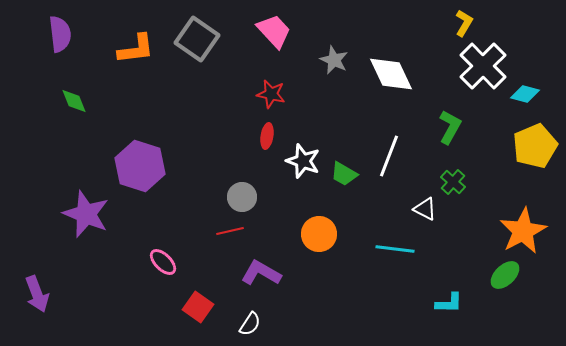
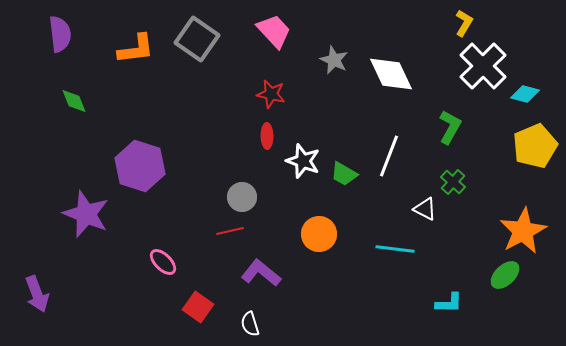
red ellipse: rotated 10 degrees counterclockwise
purple L-shape: rotated 9 degrees clockwise
white semicircle: rotated 130 degrees clockwise
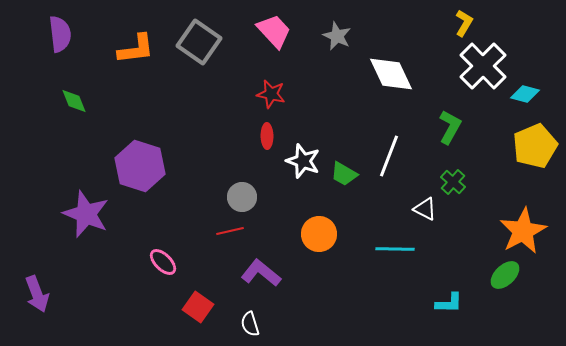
gray square: moved 2 px right, 3 px down
gray star: moved 3 px right, 24 px up
cyan line: rotated 6 degrees counterclockwise
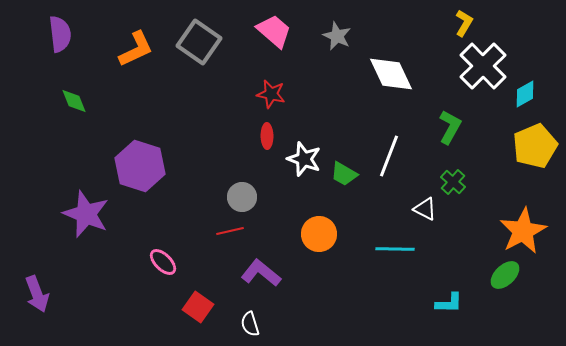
pink trapezoid: rotated 6 degrees counterclockwise
orange L-shape: rotated 18 degrees counterclockwise
cyan diamond: rotated 44 degrees counterclockwise
white star: moved 1 px right, 2 px up
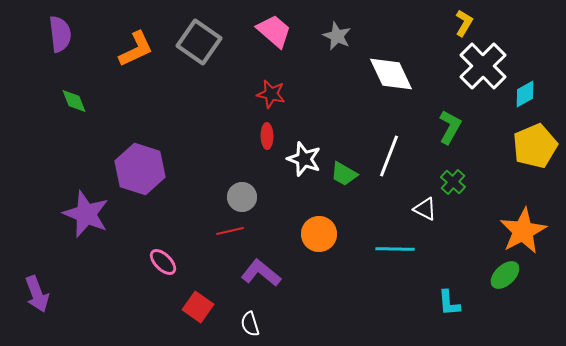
purple hexagon: moved 3 px down
cyan L-shape: rotated 84 degrees clockwise
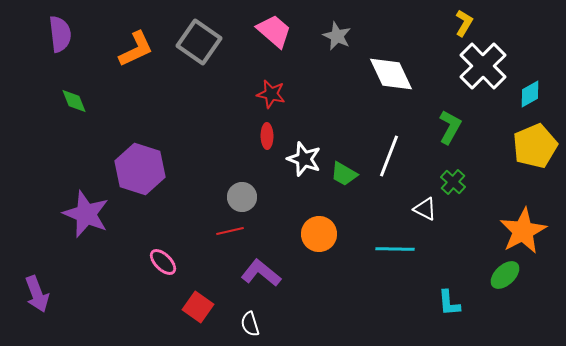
cyan diamond: moved 5 px right
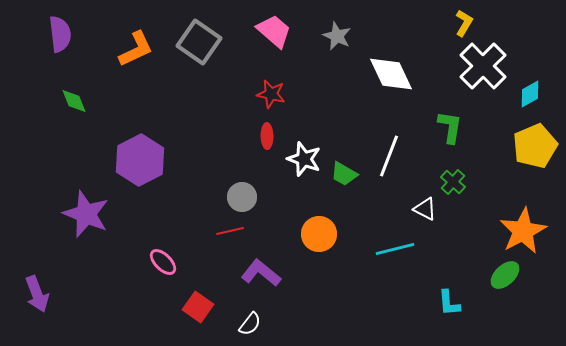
green L-shape: rotated 20 degrees counterclockwise
purple hexagon: moved 9 px up; rotated 15 degrees clockwise
cyan line: rotated 15 degrees counterclockwise
white semicircle: rotated 125 degrees counterclockwise
